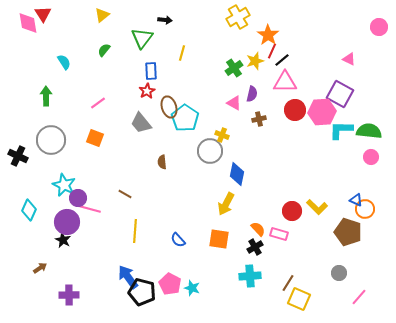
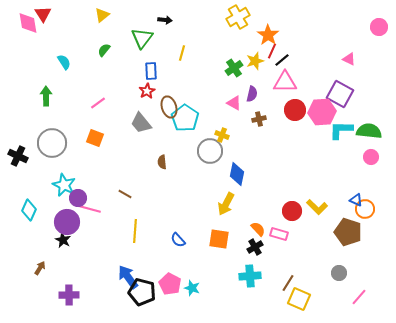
gray circle at (51, 140): moved 1 px right, 3 px down
brown arrow at (40, 268): rotated 24 degrees counterclockwise
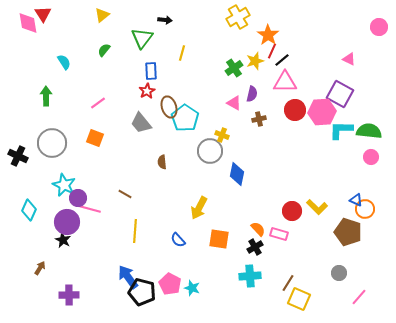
yellow arrow at (226, 204): moved 27 px left, 4 px down
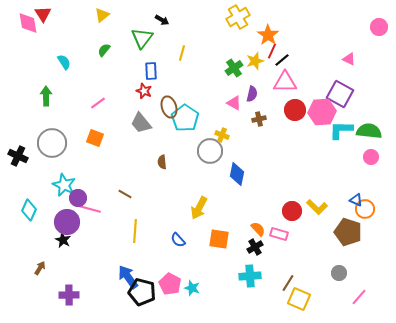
black arrow at (165, 20): moved 3 px left; rotated 24 degrees clockwise
red star at (147, 91): moved 3 px left; rotated 21 degrees counterclockwise
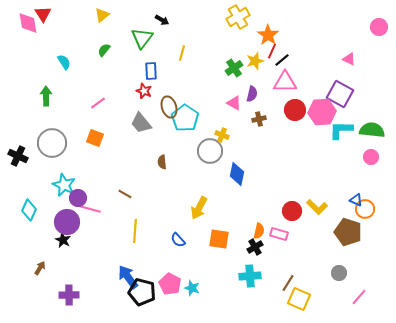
green semicircle at (369, 131): moved 3 px right, 1 px up
orange semicircle at (258, 229): moved 1 px right, 2 px down; rotated 56 degrees clockwise
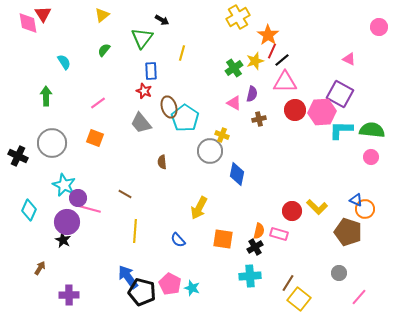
orange square at (219, 239): moved 4 px right
yellow square at (299, 299): rotated 15 degrees clockwise
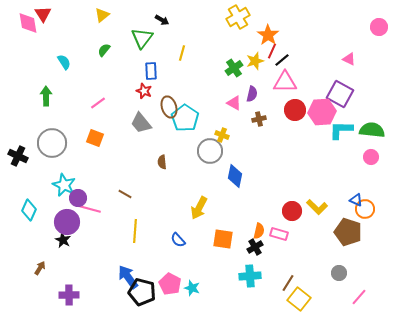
blue diamond at (237, 174): moved 2 px left, 2 px down
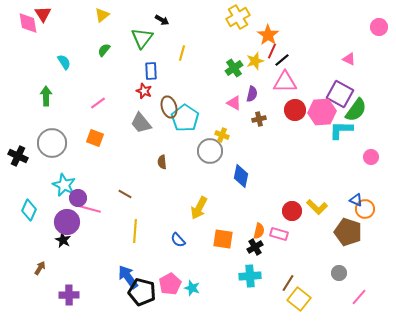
green semicircle at (372, 130): moved 16 px left, 20 px up; rotated 120 degrees clockwise
blue diamond at (235, 176): moved 6 px right
pink pentagon at (170, 284): rotated 15 degrees clockwise
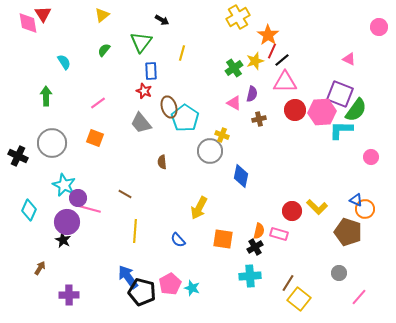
green triangle at (142, 38): moved 1 px left, 4 px down
purple square at (340, 94): rotated 8 degrees counterclockwise
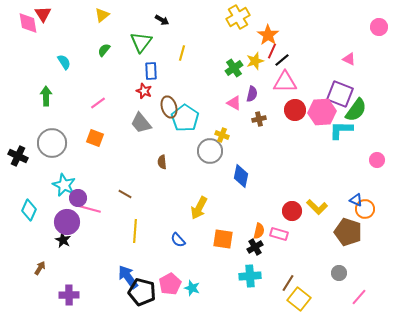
pink circle at (371, 157): moved 6 px right, 3 px down
